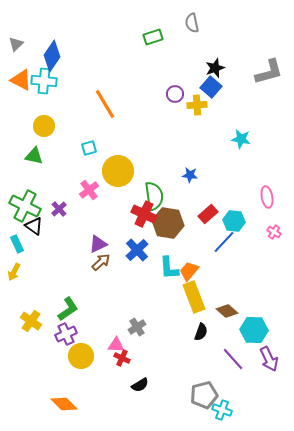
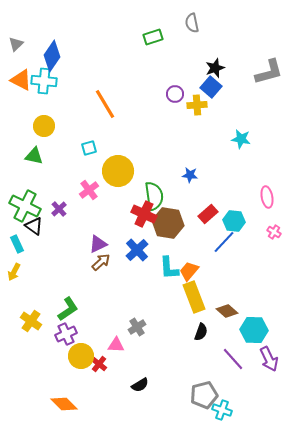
red cross at (122, 358): moved 23 px left, 6 px down; rotated 14 degrees clockwise
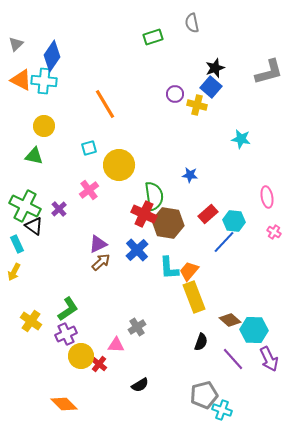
yellow cross at (197, 105): rotated 18 degrees clockwise
yellow circle at (118, 171): moved 1 px right, 6 px up
brown diamond at (227, 311): moved 3 px right, 9 px down
black semicircle at (201, 332): moved 10 px down
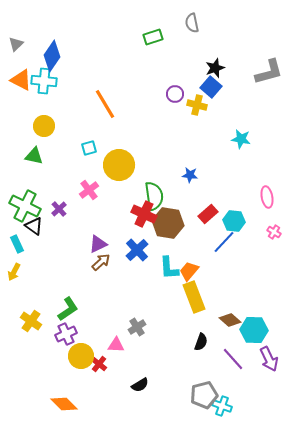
cyan cross at (222, 410): moved 4 px up
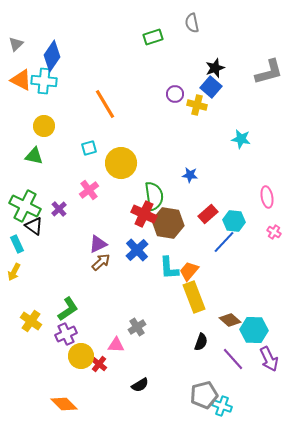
yellow circle at (119, 165): moved 2 px right, 2 px up
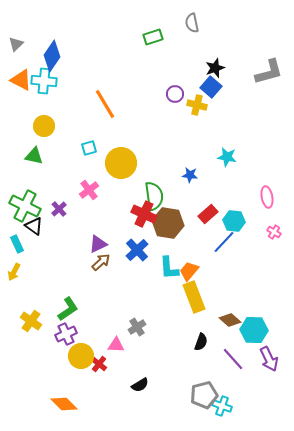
cyan star at (241, 139): moved 14 px left, 18 px down
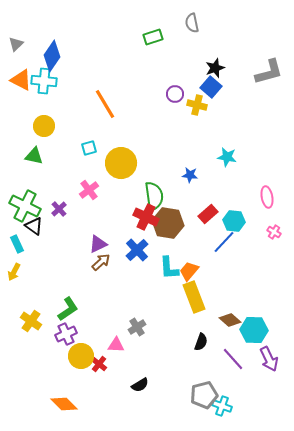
red cross at (144, 214): moved 2 px right, 3 px down
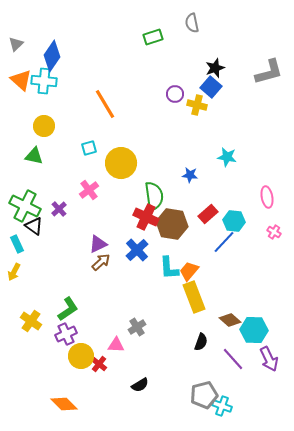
orange triangle at (21, 80): rotated 15 degrees clockwise
brown hexagon at (168, 223): moved 4 px right, 1 px down
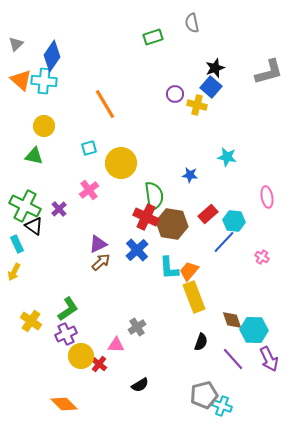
pink cross at (274, 232): moved 12 px left, 25 px down
brown diamond at (230, 320): moved 2 px right; rotated 30 degrees clockwise
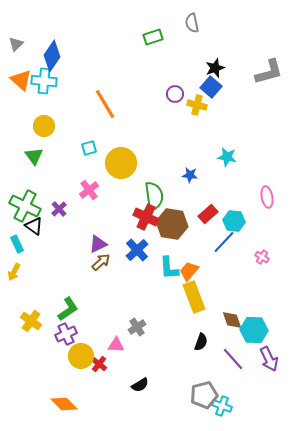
green triangle at (34, 156): rotated 42 degrees clockwise
